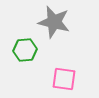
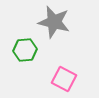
pink square: rotated 20 degrees clockwise
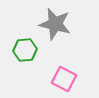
gray star: moved 1 px right, 2 px down
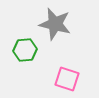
pink square: moved 3 px right; rotated 10 degrees counterclockwise
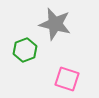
green hexagon: rotated 15 degrees counterclockwise
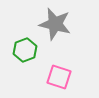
pink square: moved 8 px left, 2 px up
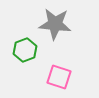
gray star: rotated 8 degrees counterclockwise
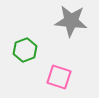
gray star: moved 16 px right, 3 px up
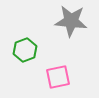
pink square: moved 1 px left; rotated 30 degrees counterclockwise
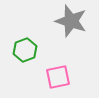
gray star: rotated 12 degrees clockwise
